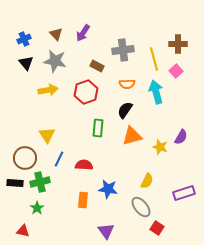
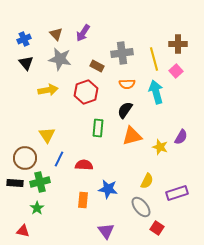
gray cross: moved 1 px left, 3 px down
gray star: moved 5 px right, 2 px up
purple rectangle: moved 7 px left
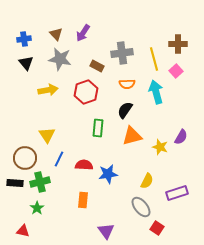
blue cross: rotated 16 degrees clockwise
blue star: moved 15 px up; rotated 18 degrees counterclockwise
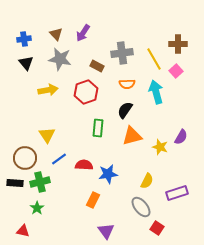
yellow line: rotated 15 degrees counterclockwise
blue line: rotated 28 degrees clockwise
orange rectangle: moved 10 px right; rotated 21 degrees clockwise
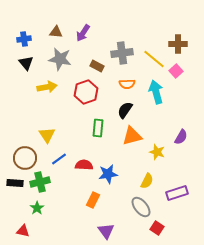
brown triangle: moved 2 px up; rotated 40 degrees counterclockwise
yellow line: rotated 20 degrees counterclockwise
yellow arrow: moved 1 px left, 3 px up
yellow star: moved 3 px left, 5 px down
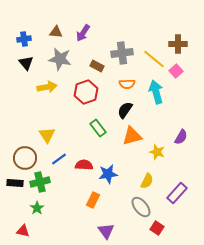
green rectangle: rotated 42 degrees counterclockwise
purple rectangle: rotated 30 degrees counterclockwise
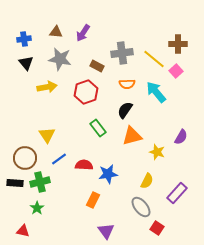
cyan arrow: rotated 25 degrees counterclockwise
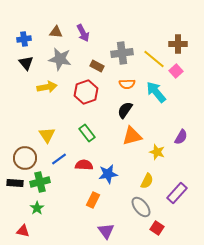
purple arrow: rotated 60 degrees counterclockwise
green rectangle: moved 11 px left, 5 px down
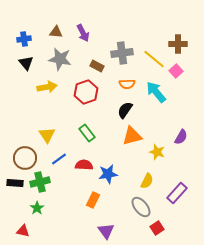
red square: rotated 24 degrees clockwise
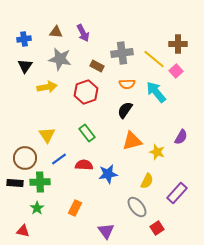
black triangle: moved 1 px left, 3 px down; rotated 14 degrees clockwise
orange triangle: moved 5 px down
green cross: rotated 12 degrees clockwise
orange rectangle: moved 18 px left, 8 px down
gray ellipse: moved 4 px left
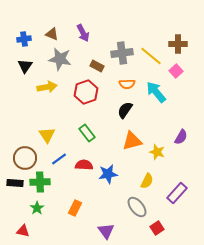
brown triangle: moved 4 px left, 2 px down; rotated 16 degrees clockwise
yellow line: moved 3 px left, 3 px up
